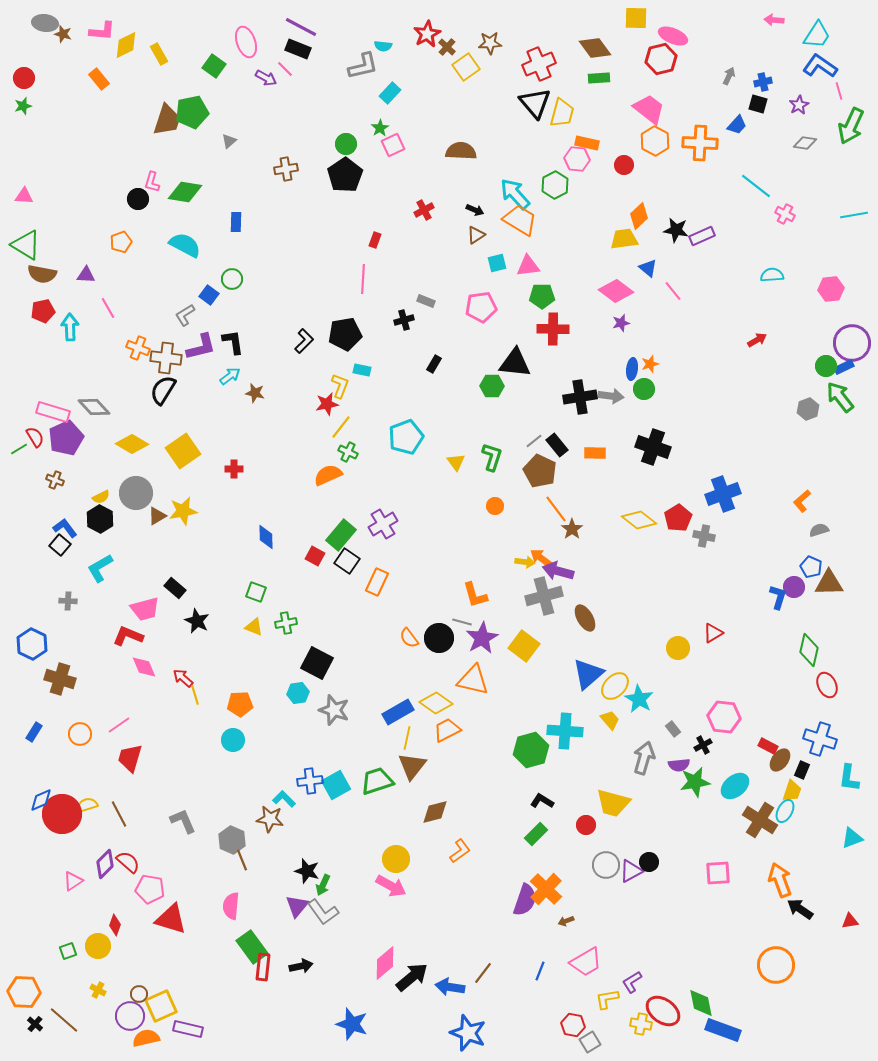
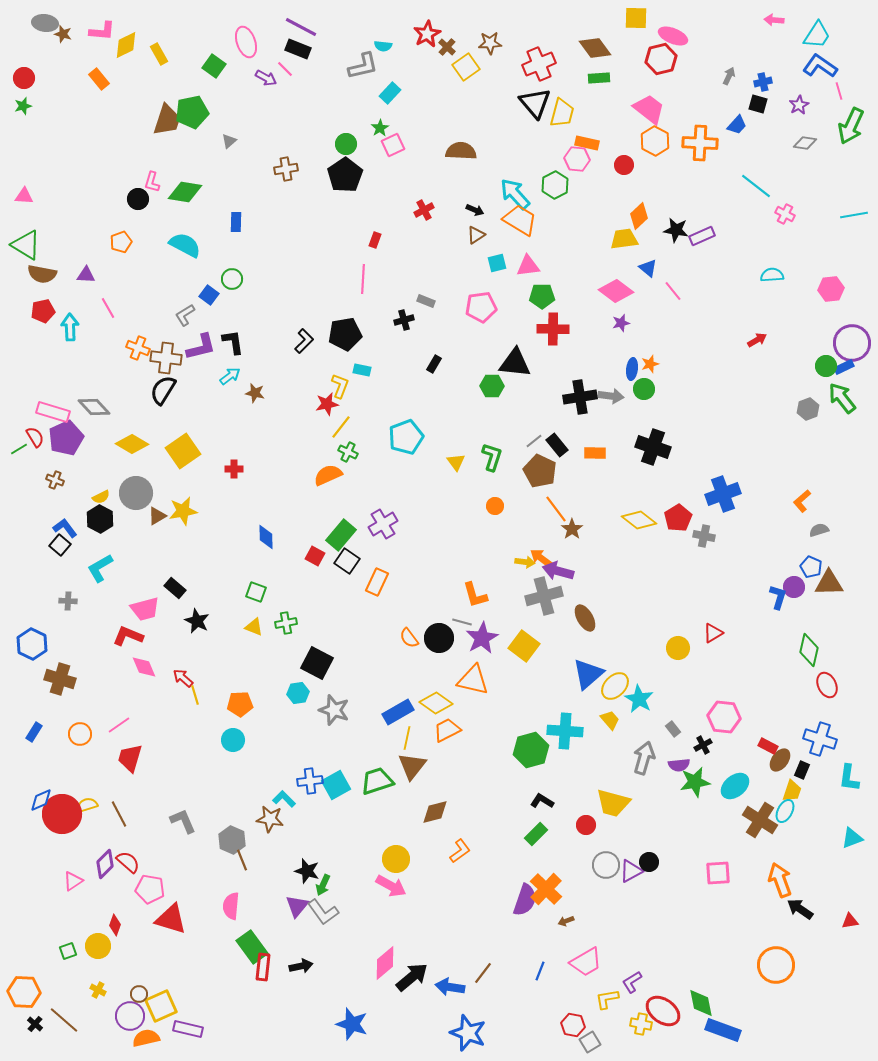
green arrow at (840, 397): moved 2 px right, 1 px down
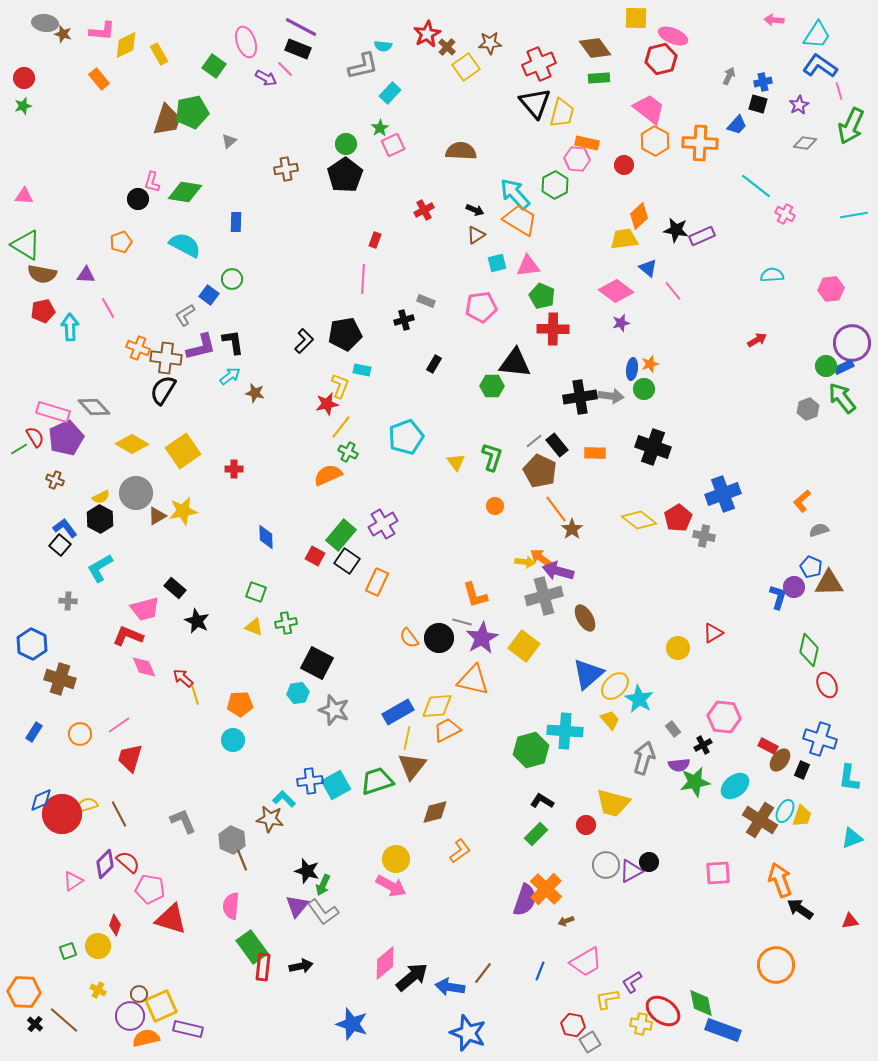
green pentagon at (542, 296): rotated 25 degrees clockwise
yellow diamond at (436, 703): moved 1 px right, 3 px down; rotated 40 degrees counterclockwise
yellow trapezoid at (792, 791): moved 10 px right, 25 px down
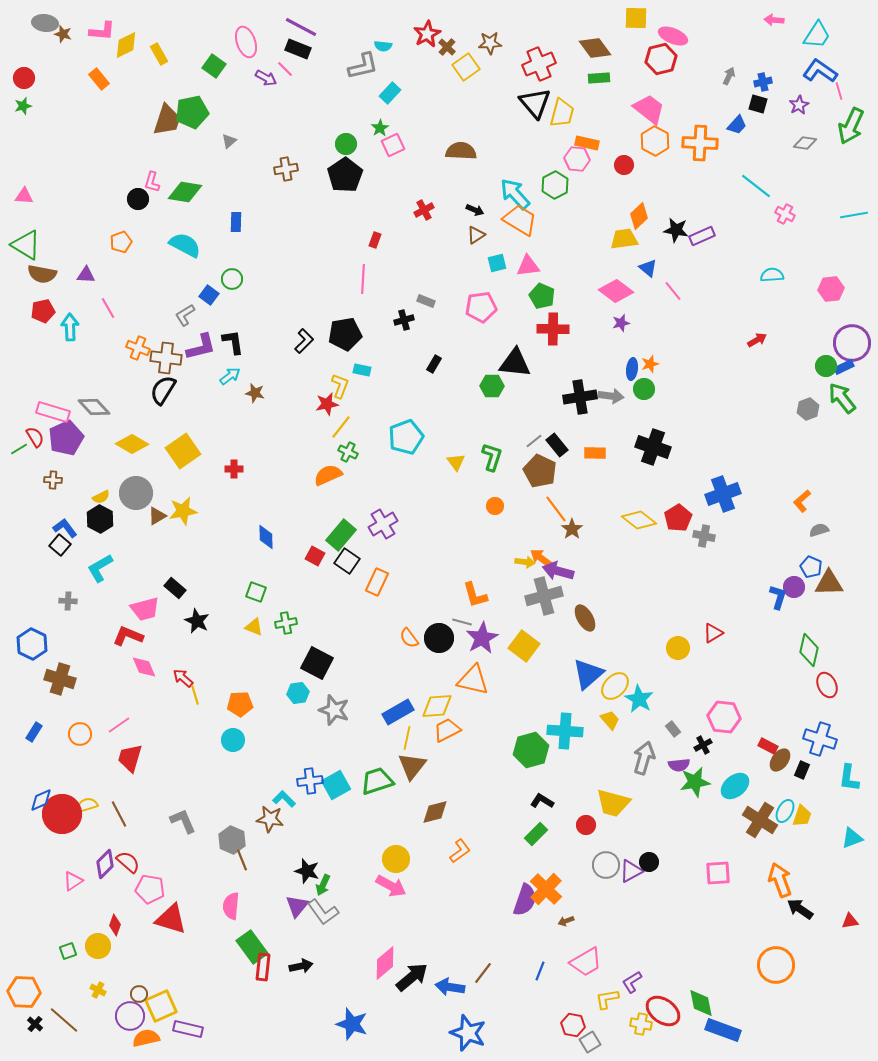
blue L-shape at (820, 66): moved 5 px down
brown cross at (55, 480): moved 2 px left; rotated 18 degrees counterclockwise
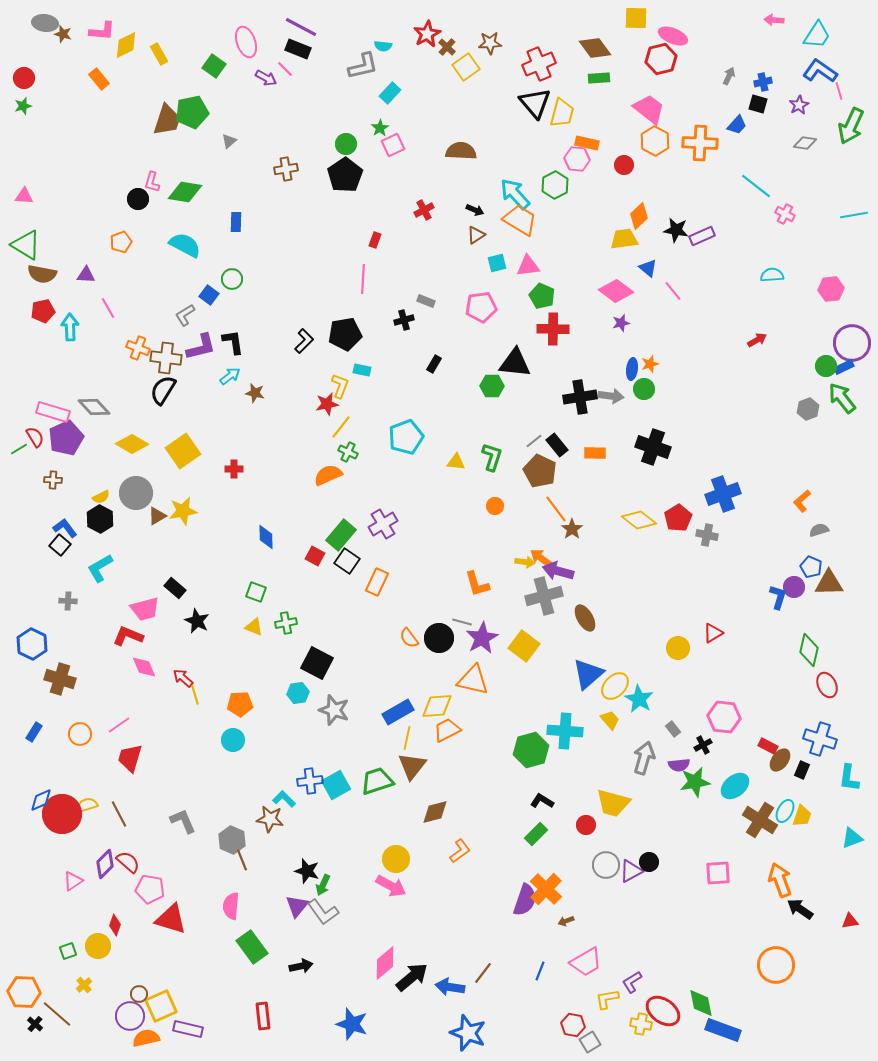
yellow triangle at (456, 462): rotated 48 degrees counterclockwise
gray cross at (704, 536): moved 3 px right, 1 px up
orange L-shape at (475, 595): moved 2 px right, 11 px up
red rectangle at (263, 967): moved 49 px down; rotated 12 degrees counterclockwise
yellow cross at (98, 990): moved 14 px left, 5 px up; rotated 21 degrees clockwise
brown line at (64, 1020): moved 7 px left, 6 px up
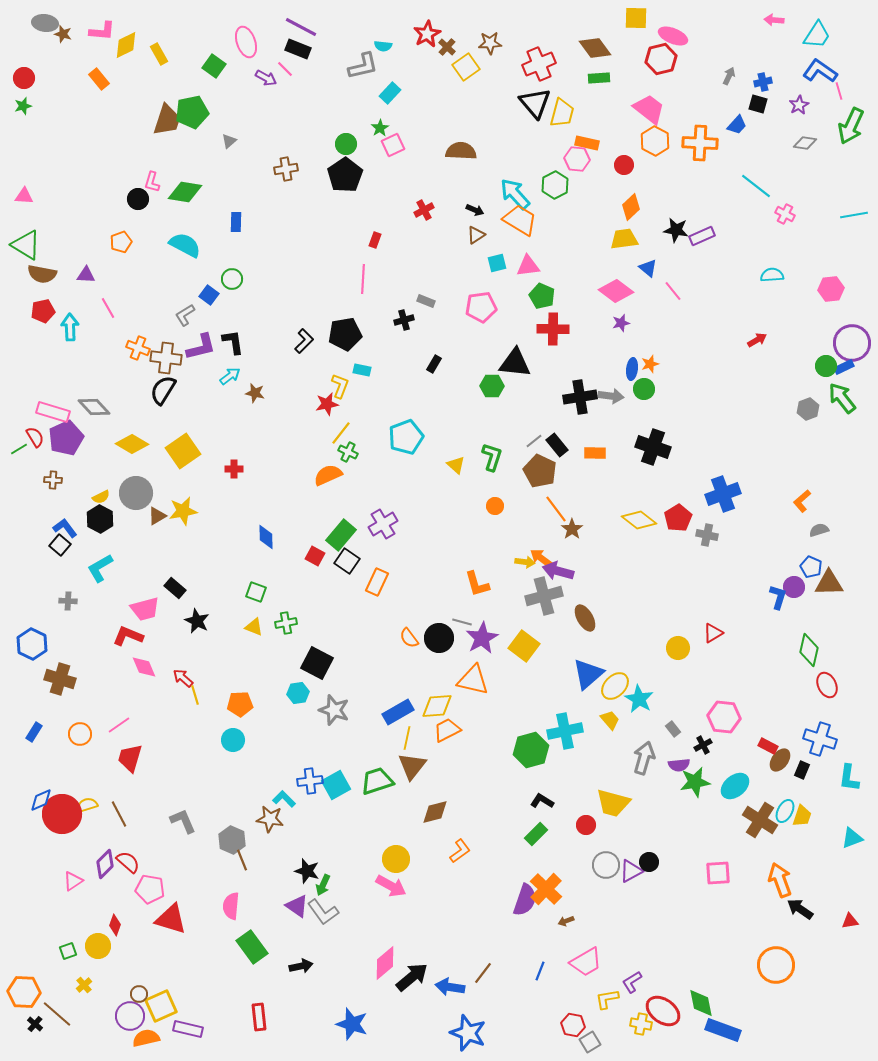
orange diamond at (639, 216): moved 8 px left, 9 px up
yellow line at (341, 427): moved 6 px down
yellow triangle at (456, 462): moved 3 px down; rotated 36 degrees clockwise
cyan cross at (565, 731): rotated 16 degrees counterclockwise
purple triangle at (297, 906): rotated 35 degrees counterclockwise
red rectangle at (263, 1016): moved 4 px left, 1 px down
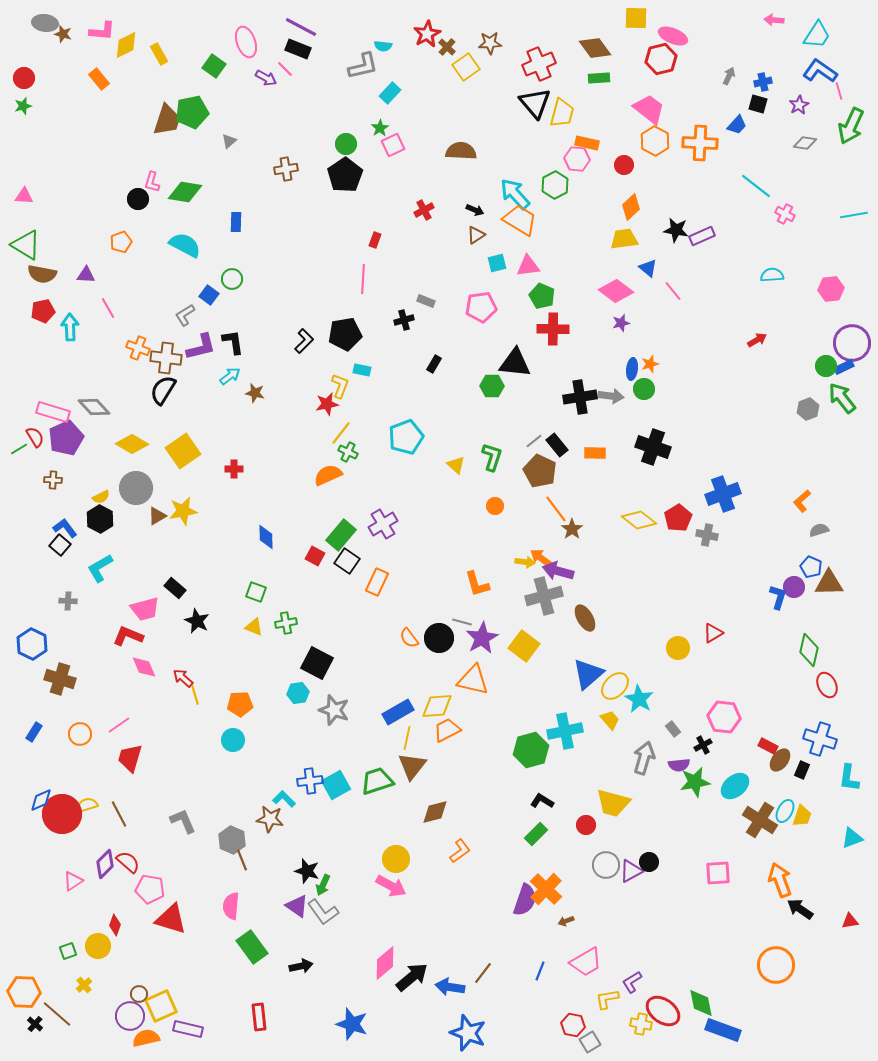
gray circle at (136, 493): moved 5 px up
